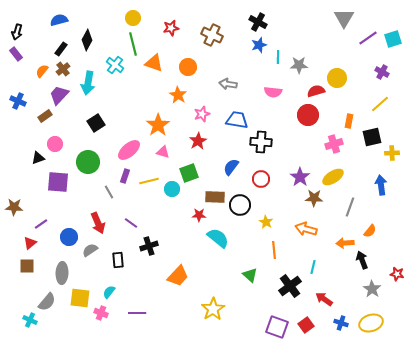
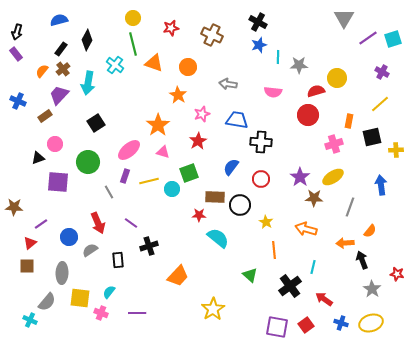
yellow cross at (392, 153): moved 4 px right, 3 px up
purple square at (277, 327): rotated 10 degrees counterclockwise
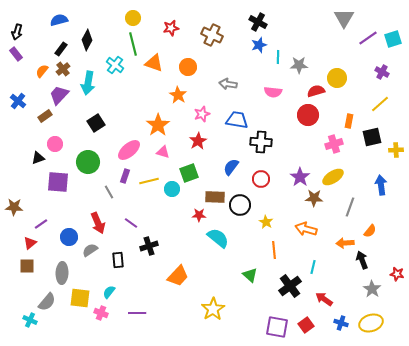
blue cross at (18, 101): rotated 14 degrees clockwise
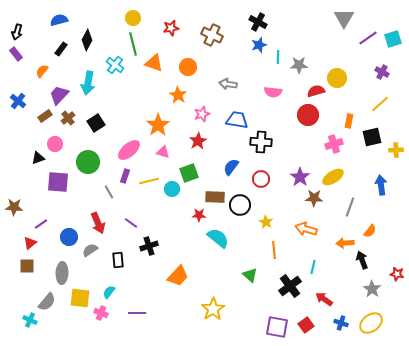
brown cross at (63, 69): moved 5 px right, 49 px down
yellow ellipse at (371, 323): rotated 20 degrees counterclockwise
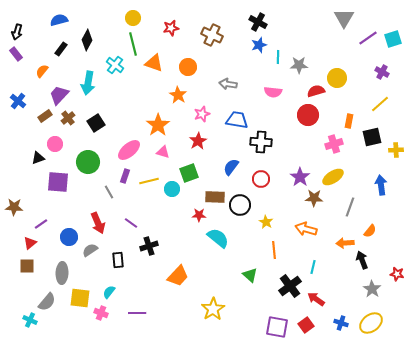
red arrow at (324, 299): moved 8 px left
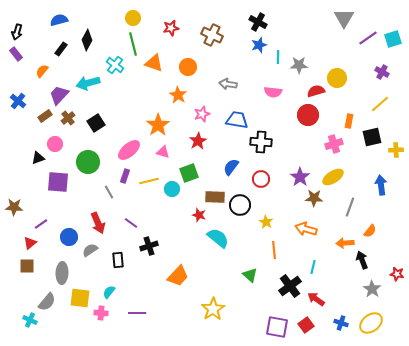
cyan arrow at (88, 83): rotated 65 degrees clockwise
red star at (199, 215): rotated 16 degrees clockwise
pink cross at (101, 313): rotated 16 degrees counterclockwise
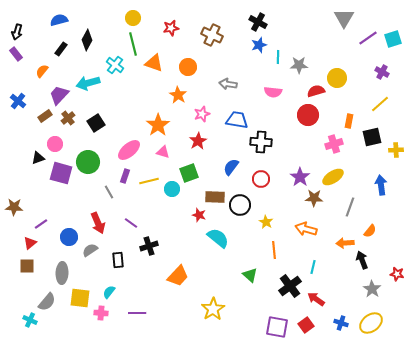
purple square at (58, 182): moved 3 px right, 9 px up; rotated 10 degrees clockwise
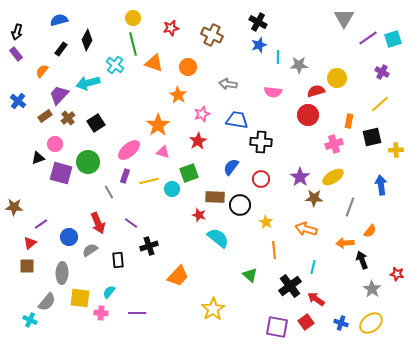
red square at (306, 325): moved 3 px up
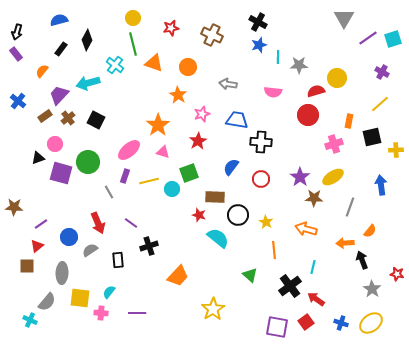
black square at (96, 123): moved 3 px up; rotated 30 degrees counterclockwise
black circle at (240, 205): moved 2 px left, 10 px down
red triangle at (30, 243): moved 7 px right, 3 px down
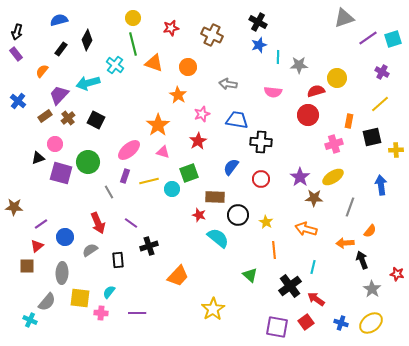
gray triangle at (344, 18): rotated 40 degrees clockwise
blue circle at (69, 237): moved 4 px left
